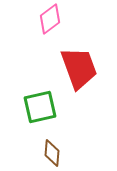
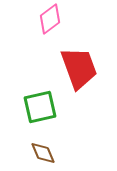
brown diamond: moved 9 px left; rotated 28 degrees counterclockwise
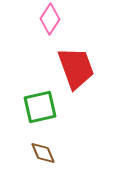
pink diamond: rotated 20 degrees counterclockwise
red trapezoid: moved 3 px left
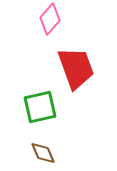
pink diamond: rotated 8 degrees clockwise
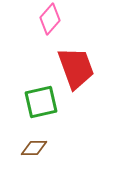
green square: moved 1 px right, 5 px up
brown diamond: moved 9 px left, 5 px up; rotated 68 degrees counterclockwise
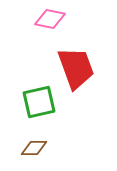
pink diamond: rotated 60 degrees clockwise
green square: moved 2 px left
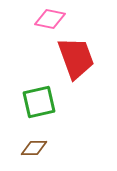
red trapezoid: moved 10 px up
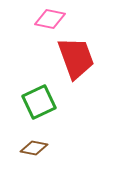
green square: rotated 12 degrees counterclockwise
brown diamond: rotated 12 degrees clockwise
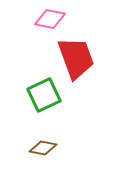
green square: moved 5 px right, 7 px up
brown diamond: moved 9 px right
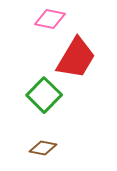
red trapezoid: rotated 51 degrees clockwise
green square: rotated 20 degrees counterclockwise
